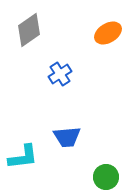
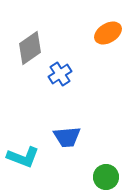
gray diamond: moved 1 px right, 18 px down
cyan L-shape: rotated 28 degrees clockwise
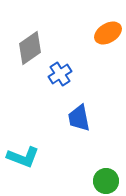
blue trapezoid: moved 12 px right, 19 px up; rotated 84 degrees clockwise
green circle: moved 4 px down
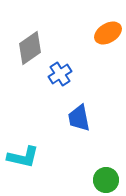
cyan L-shape: rotated 8 degrees counterclockwise
green circle: moved 1 px up
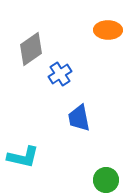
orange ellipse: moved 3 px up; rotated 32 degrees clockwise
gray diamond: moved 1 px right, 1 px down
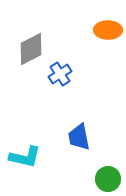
gray diamond: rotated 8 degrees clockwise
blue trapezoid: moved 19 px down
cyan L-shape: moved 2 px right
green circle: moved 2 px right, 1 px up
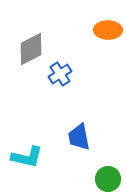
cyan L-shape: moved 2 px right
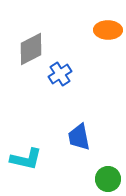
cyan L-shape: moved 1 px left, 2 px down
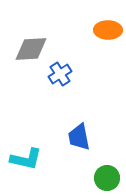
gray diamond: rotated 24 degrees clockwise
green circle: moved 1 px left, 1 px up
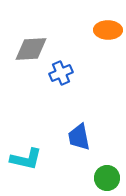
blue cross: moved 1 px right, 1 px up; rotated 10 degrees clockwise
